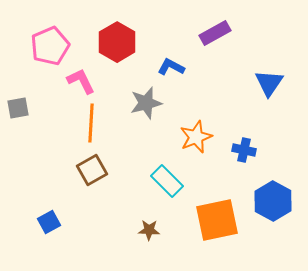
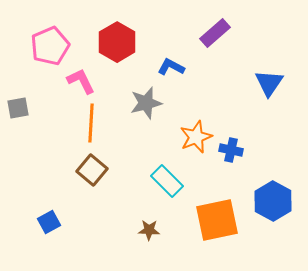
purple rectangle: rotated 12 degrees counterclockwise
blue cross: moved 13 px left
brown square: rotated 20 degrees counterclockwise
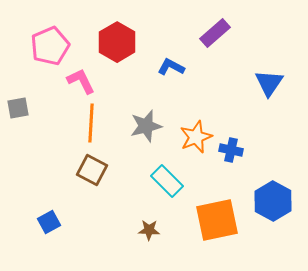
gray star: moved 23 px down
brown square: rotated 12 degrees counterclockwise
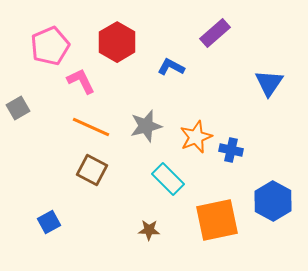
gray square: rotated 20 degrees counterclockwise
orange line: moved 4 px down; rotated 69 degrees counterclockwise
cyan rectangle: moved 1 px right, 2 px up
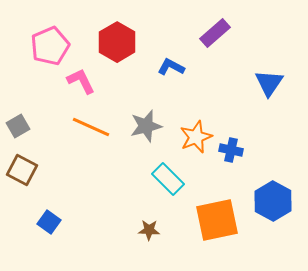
gray square: moved 18 px down
brown square: moved 70 px left
blue square: rotated 25 degrees counterclockwise
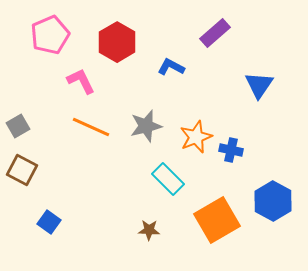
pink pentagon: moved 11 px up
blue triangle: moved 10 px left, 2 px down
orange square: rotated 18 degrees counterclockwise
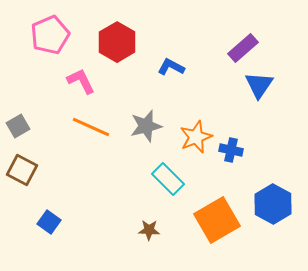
purple rectangle: moved 28 px right, 15 px down
blue hexagon: moved 3 px down
